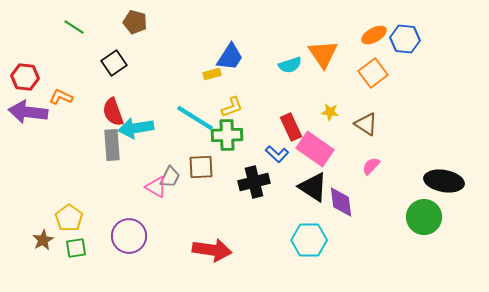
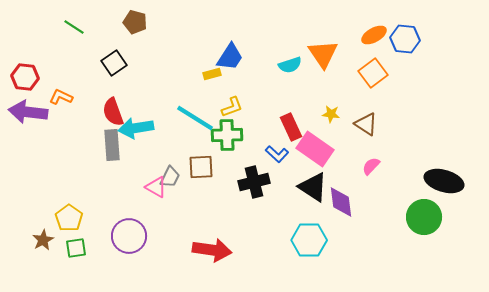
yellow star: moved 1 px right, 2 px down
black ellipse: rotated 6 degrees clockwise
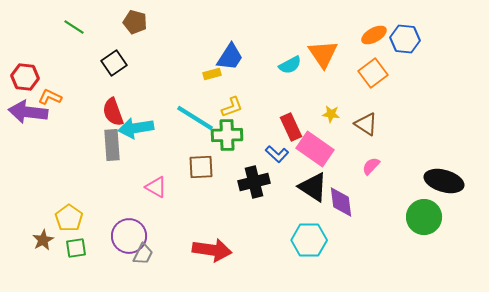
cyan semicircle: rotated 10 degrees counterclockwise
orange L-shape: moved 11 px left
gray trapezoid: moved 27 px left, 77 px down
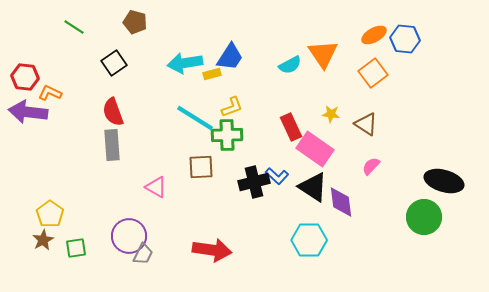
orange L-shape: moved 4 px up
cyan arrow: moved 49 px right, 65 px up
blue L-shape: moved 22 px down
yellow pentagon: moved 19 px left, 4 px up
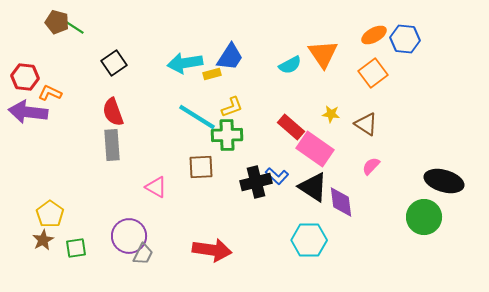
brown pentagon: moved 78 px left
cyan line: moved 2 px right, 1 px up
red rectangle: rotated 24 degrees counterclockwise
black cross: moved 2 px right
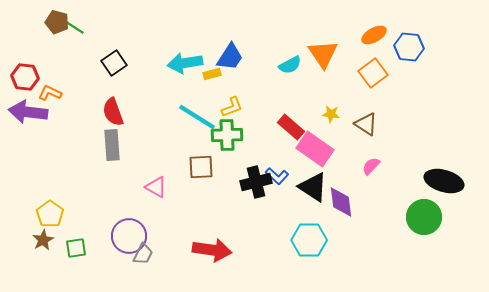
blue hexagon: moved 4 px right, 8 px down
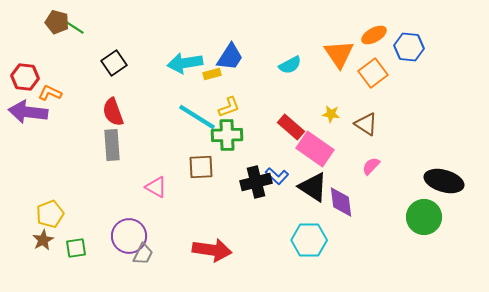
orange triangle: moved 16 px right
yellow L-shape: moved 3 px left
yellow pentagon: rotated 16 degrees clockwise
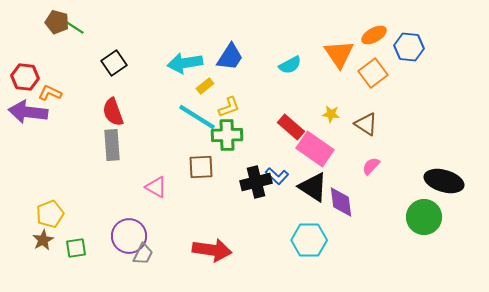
yellow rectangle: moved 7 px left, 12 px down; rotated 24 degrees counterclockwise
